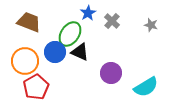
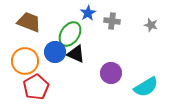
gray cross: rotated 35 degrees counterclockwise
black triangle: moved 4 px left, 2 px down
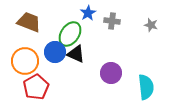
cyan semicircle: rotated 65 degrees counterclockwise
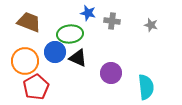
blue star: rotated 28 degrees counterclockwise
green ellipse: rotated 50 degrees clockwise
black triangle: moved 2 px right, 4 px down
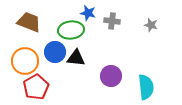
green ellipse: moved 1 px right, 4 px up
black triangle: moved 2 px left; rotated 18 degrees counterclockwise
purple circle: moved 3 px down
